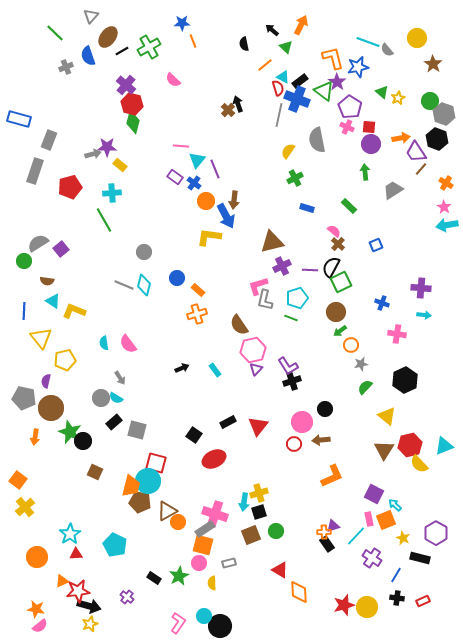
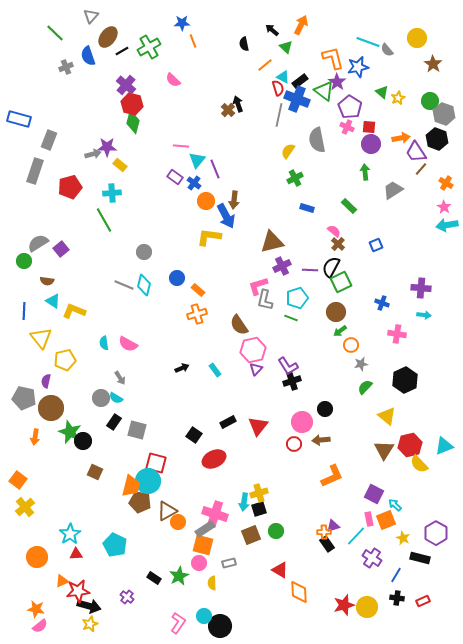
pink semicircle at (128, 344): rotated 24 degrees counterclockwise
black rectangle at (114, 422): rotated 14 degrees counterclockwise
black square at (259, 512): moved 3 px up
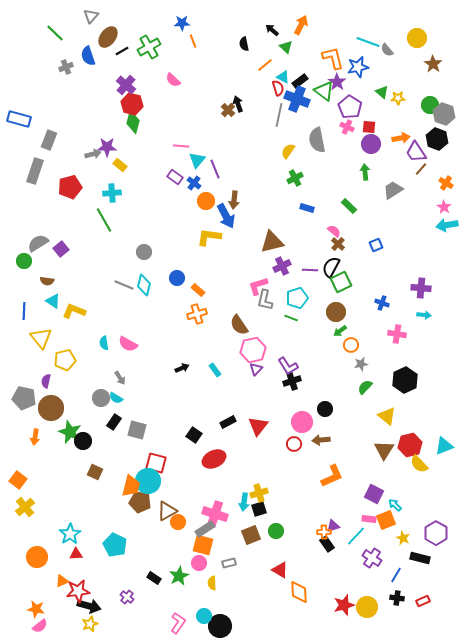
yellow star at (398, 98): rotated 24 degrees clockwise
green circle at (430, 101): moved 4 px down
pink rectangle at (369, 519): rotated 72 degrees counterclockwise
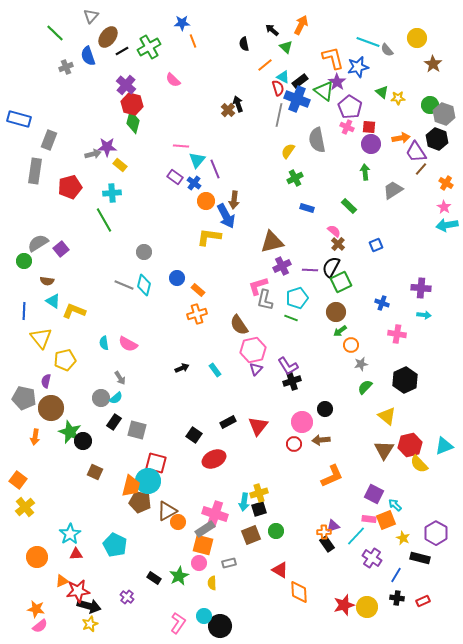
gray rectangle at (35, 171): rotated 10 degrees counterclockwise
cyan semicircle at (116, 398): rotated 72 degrees counterclockwise
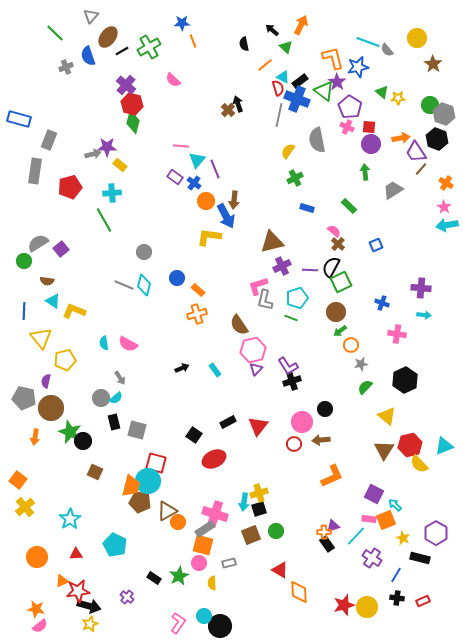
black rectangle at (114, 422): rotated 49 degrees counterclockwise
cyan star at (70, 534): moved 15 px up
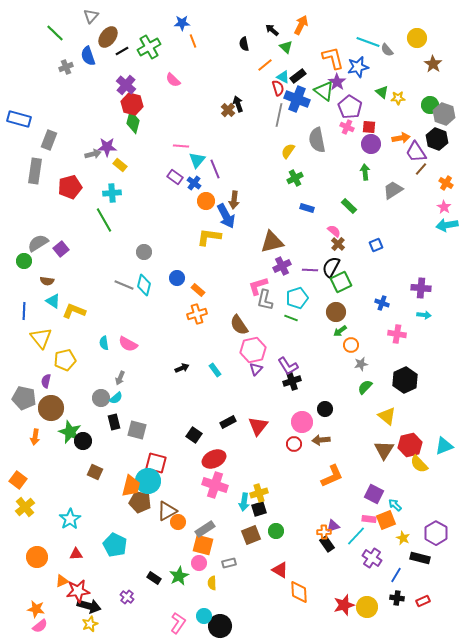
black rectangle at (300, 81): moved 2 px left, 5 px up
gray arrow at (120, 378): rotated 56 degrees clockwise
pink cross at (215, 514): moved 29 px up
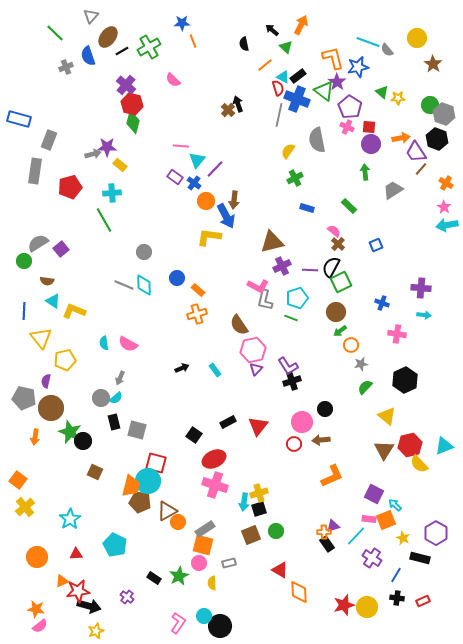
purple line at (215, 169): rotated 66 degrees clockwise
cyan diamond at (144, 285): rotated 15 degrees counterclockwise
pink L-shape at (258, 286): rotated 135 degrees counterclockwise
yellow star at (90, 624): moved 6 px right, 7 px down
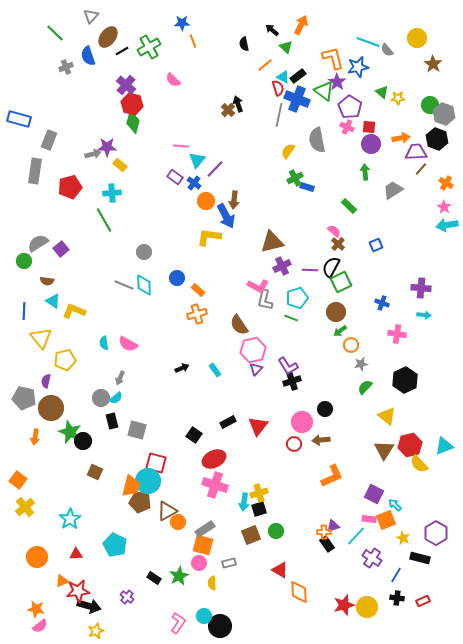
purple trapezoid at (416, 152): rotated 120 degrees clockwise
blue rectangle at (307, 208): moved 21 px up
black rectangle at (114, 422): moved 2 px left, 1 px up
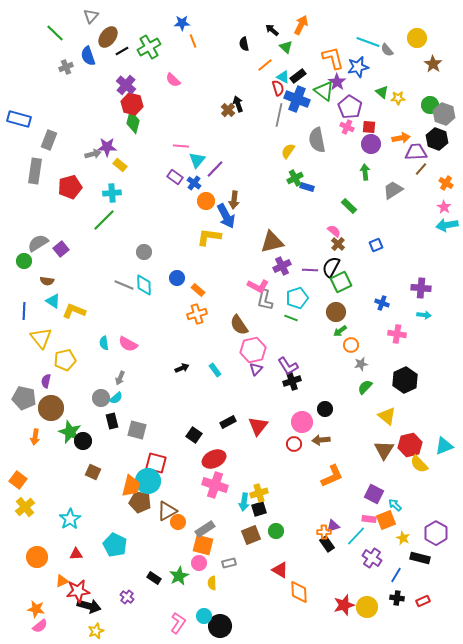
green line at (104, 220): rotated 75 degrees clockwise
brown square at (95, 472): moved 2 px left
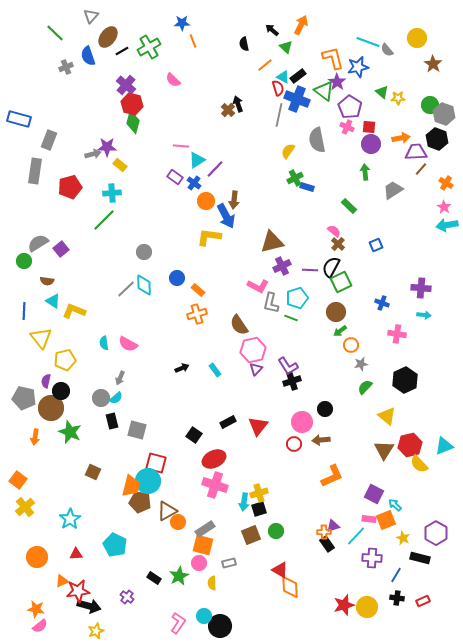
cyan triangle at (197, 160): rotated 18 degrees clockwise
gray line at (124, 285): moved 2 px right, 4 px down; rotated 66 degrees counterclockwise
gray L-shape at (265, 300): moved 6 px right, 3 px down
black circle at (83, 441): moved 22 px left, 50 px up
purple cross at (372, 558): rotated 30 degrees counterclockwise
orange diamond at (299, 592): moved 9 px left, 5 px up
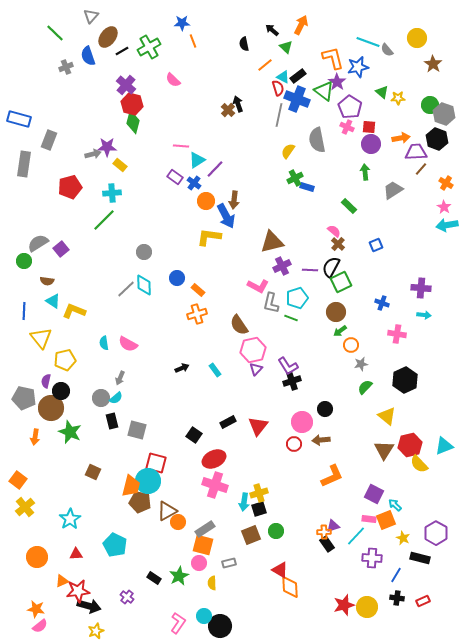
gray rectangle at (35, 171): moved 11 px left, 7 px up
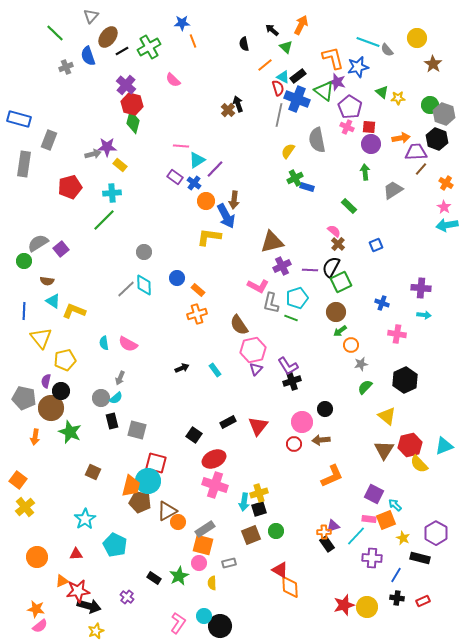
purple star at (337, 82): rotated 18 degrees counterclockwise
cyan star at (70, 519): moved 15 px right
